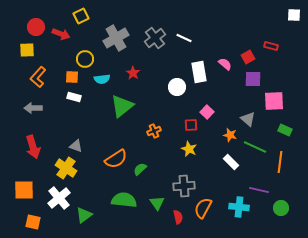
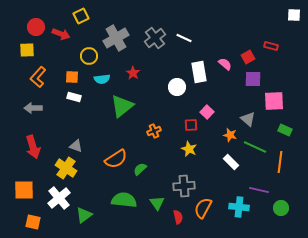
yellow circle at (85, 59): moved 4 px right, 3 px up
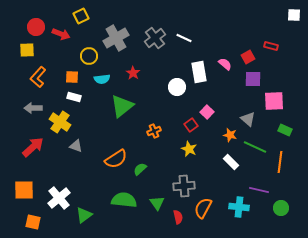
red square at (191, 125): rotated 32 degrees counterclockwise
red arrow at (33, 147): rotated 115 degrees counterclockwise
yellow cross at (66, 168): moved 6 px left, 46 px up
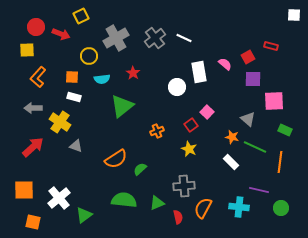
orange cross at (154, 131): moved 3 px right
orange star at (230, 135): moved 2 px right, 2 px down
green triangle at (157, 203): rotated 42 degrees clockwise
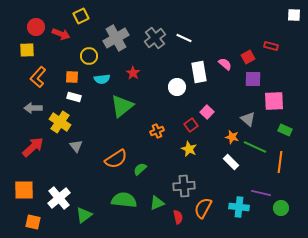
gray triangle at (76, 146): rotated 32 degrees clockwise
purple line at (259, 190): moved 2 px right, 3 px down
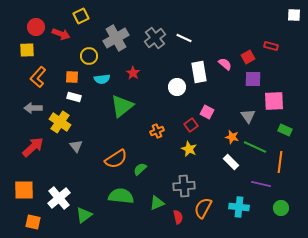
pink square at (207, 112): rotated 16 degrees counterclockwise
gray triangle at (248, 119): moved 3 px up; rotated 14 degrees clockwise
purple line at (261, 193): moved 9 px up
green semicircle at (124, 200): moved 3 px left, 4 px up
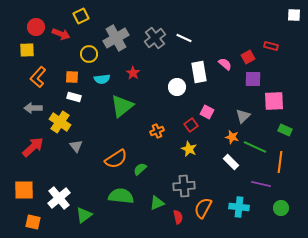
yellow circle at (89, 56): moved 2 px up
gray triangle at (248, 116): moved 5 px left; rotated 21 degrees clockwise
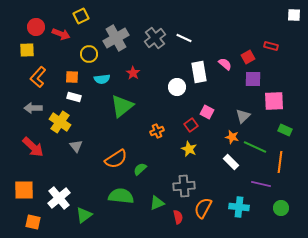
red arrow at (33, 147): rotated 85 degrees clockwise
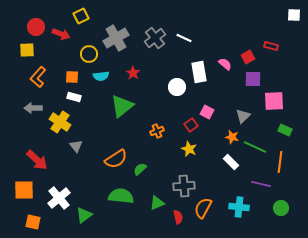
cyan semicircle at (102, 79): moved 1 px left, 3 px up
red arrow at (33, 147): moved 4 px right, 13 px down
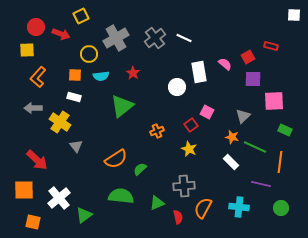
orange square at (72, 77): moved 3 px right, 2 px up
